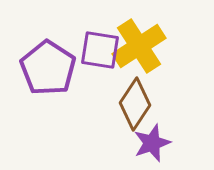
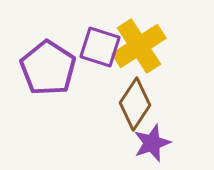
purple square: moved 3 px up; rotated 9 degrees clockwise
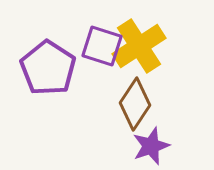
purple square: moved 2 px right, 1 px up
purple star: moved 1 px left, 3 px down
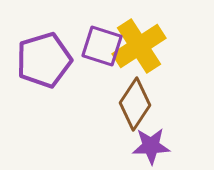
purple pentagon: moved 4 px left, 8 px up; rotated 22 degrees clockwise
purple star: rotated 18 degrees clockwise
